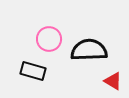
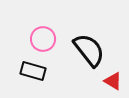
pink circle: moved 6 px left
black semicircle: rotated 54 degrees clockwise
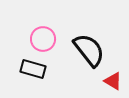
black rectangle: moved 2 px up
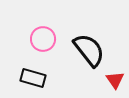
black rectangle: moved 9 px down
red triangle: moved 2 px right, 1 px up; rotated 24 degrees clockwise
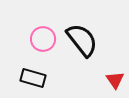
black semicircle: moved 7 px left, 10 px up
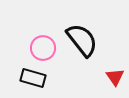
pink circle: moved 9 px down
red triangle: moved 3 px up
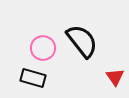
black semicircle: moved 1 px down
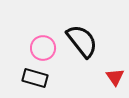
black rectangle: moved 2 px right
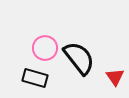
black semicircle: moved 3 px left, 17 px down
pink circle: moved 2 px right
